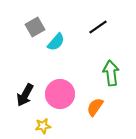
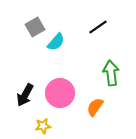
pink circle: moved 1 px up
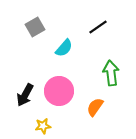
cyan semicircle: moved 8 px right, 6 px down
pink circle: moved 1 px left, 2 px up
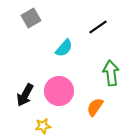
gray square: moved 4 px left, 9 px up
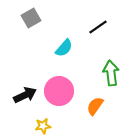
black arrow: rotated 145 degrees counterclockwise
orange semicircle: moved 1 px up
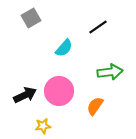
green arrow: moved 1 px left, 1 px up; rotated 90 degrees clockwise
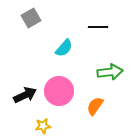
black line: rotated 36 degrees clockwise
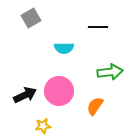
cyan semicircle: rotated 48 degrees clockwise
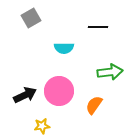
orange semicircle: moved 1 px left, 1 px up
yellow star: moved 1 px left
